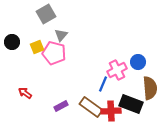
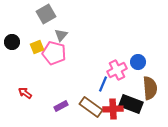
red cross: moved 2 px right, 2 px up
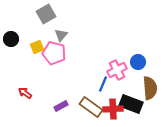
black circle: moved 1 px left, 3 px up
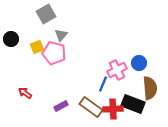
blue circle: moved 1 px right, 1 px down
black rectangle: moved 2 px right
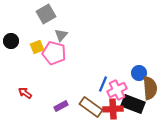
black circle: moved 2 px down
blue circle: moved 10 px down
pink cross: moved 20 px down
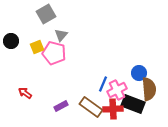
brown semicircle: moved 1 px left, 1 px down
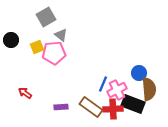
gray square: moved 3 px down
gray triangle: rotated 32 degrees counterclockwise
black circle: moved 1 px up
pink pentagon: rotated 20 degrees counterclockwise
purple rectangle: moved 1 px down; rotated 24 degrees clockwise
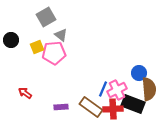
blue line: moved 5 px down
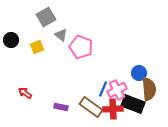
pink pentagon: moved 27 px right, 6 px up; rotated 25 degrees clockwise
purple rectangle: rotated 16 degrees clockwise
